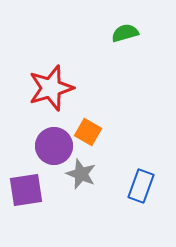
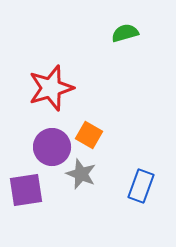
orange square: moved 1 px right, 3 px down
purple circle: moved 2 px left, 1 px down
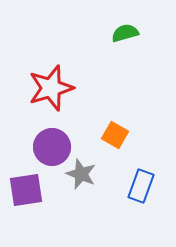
orange square: moved 26 px right
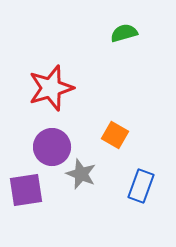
green semicircle: moved 1 px left
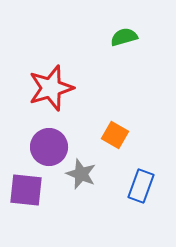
green semicircle: moved 4 px down
purple circle: moved 3 px left
purple square: rotated 15 degrees clockwise
